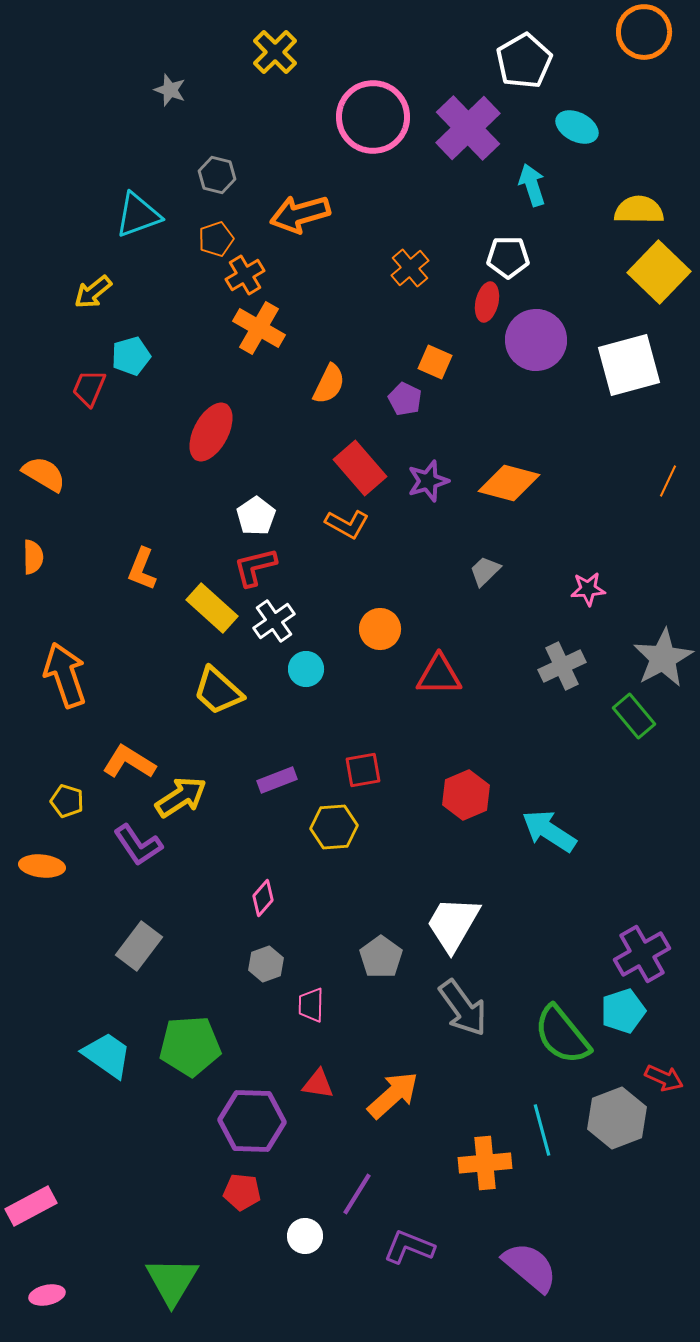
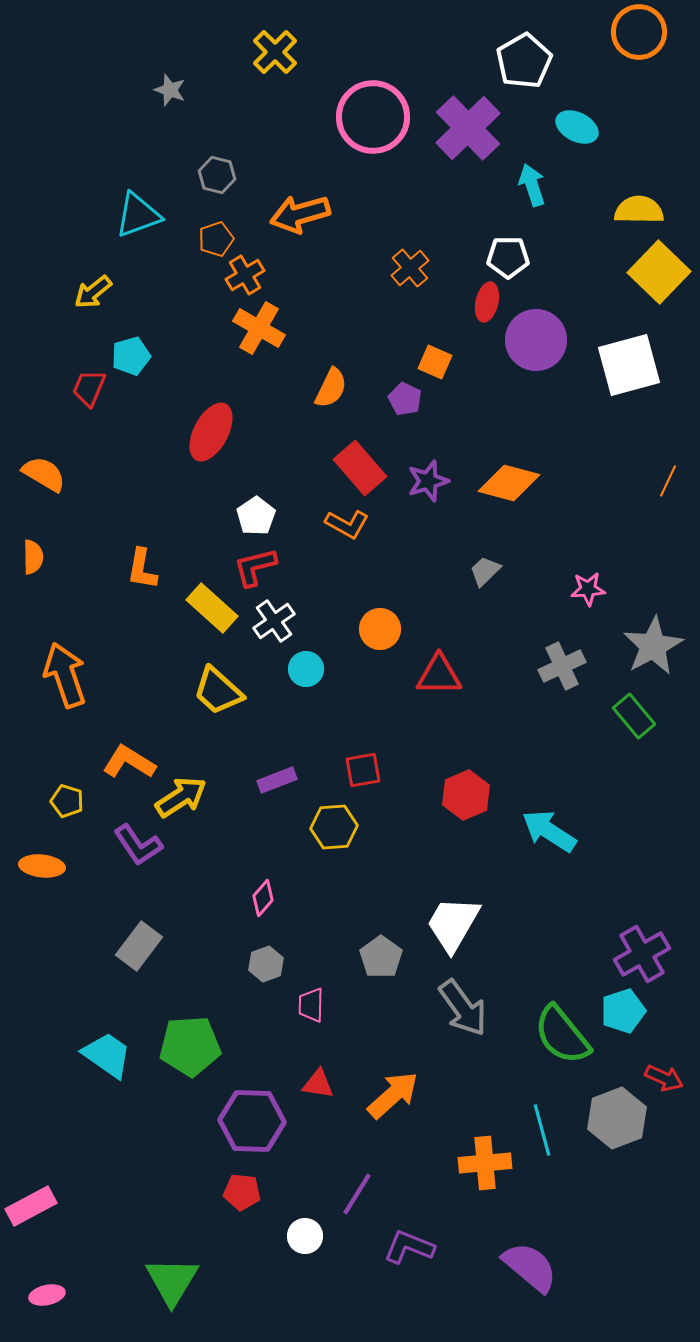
orange circle at (644, 32): moved 5 px left
orange semicircle at (329, 384): moved 2 px right, 4 px down
orange L-shape at (142, 569): rotated 12 degrees counterclockwise
gray star at (663, 658): moved 10 px left, 12 px up
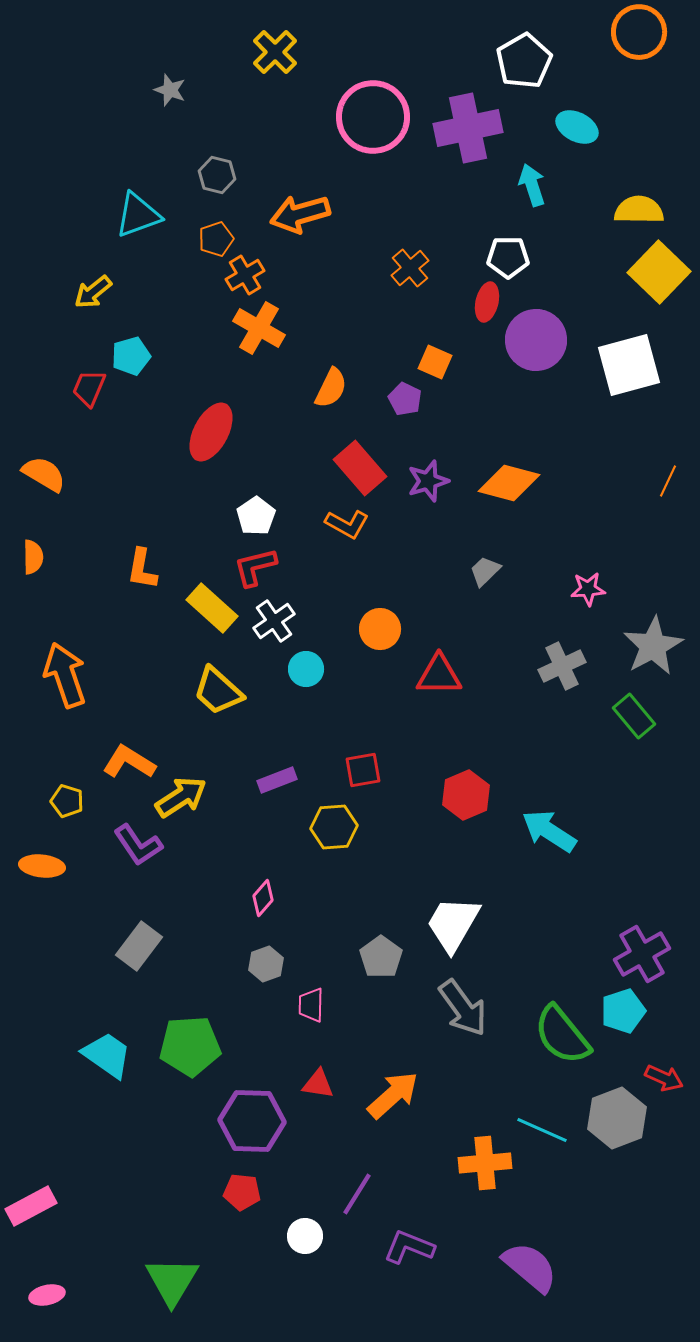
purple cross at (468, 128): rotated 32 degrees clockwise
cyan line at (542, 1130): rotated 51 degrees counterclockwise
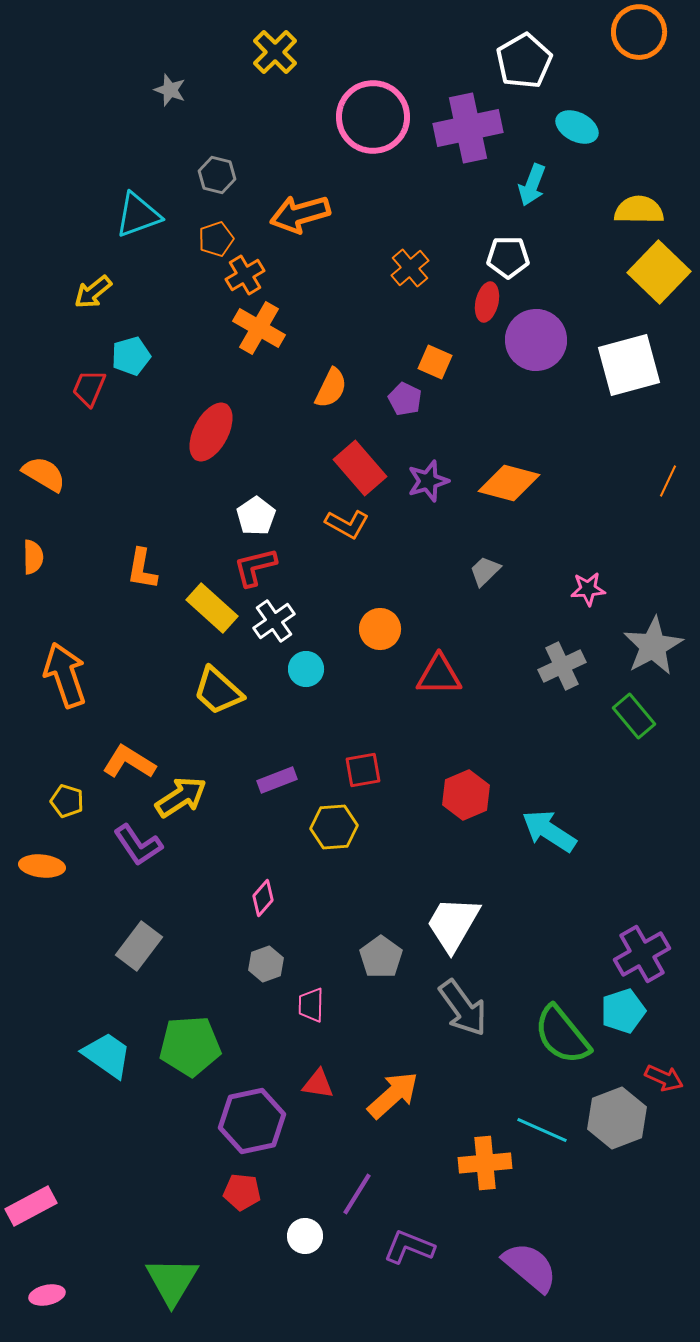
cyan arrow at (532, 185): rotated 141 degrees counterclockwise
purple hexagon at (252, 1121): rotated 14 degrees counterclockwise
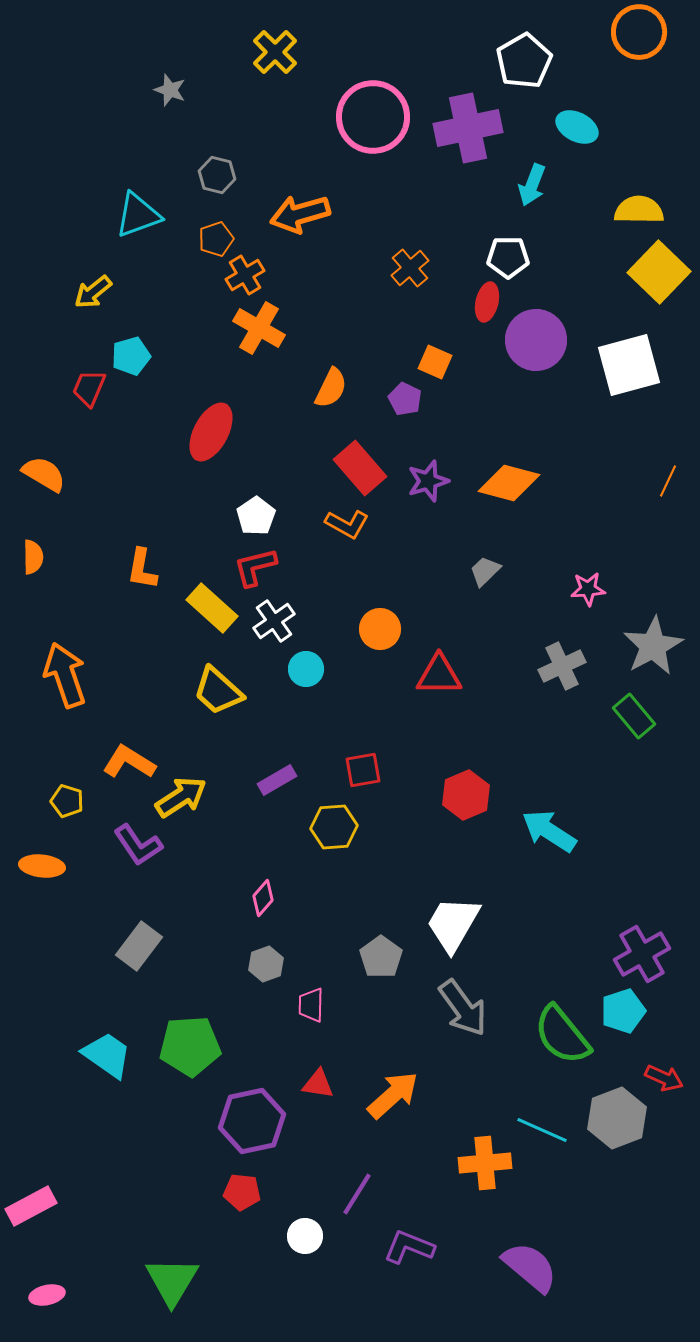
purple rectangle at (277, 780): rotated 9 degrees counterclockwise
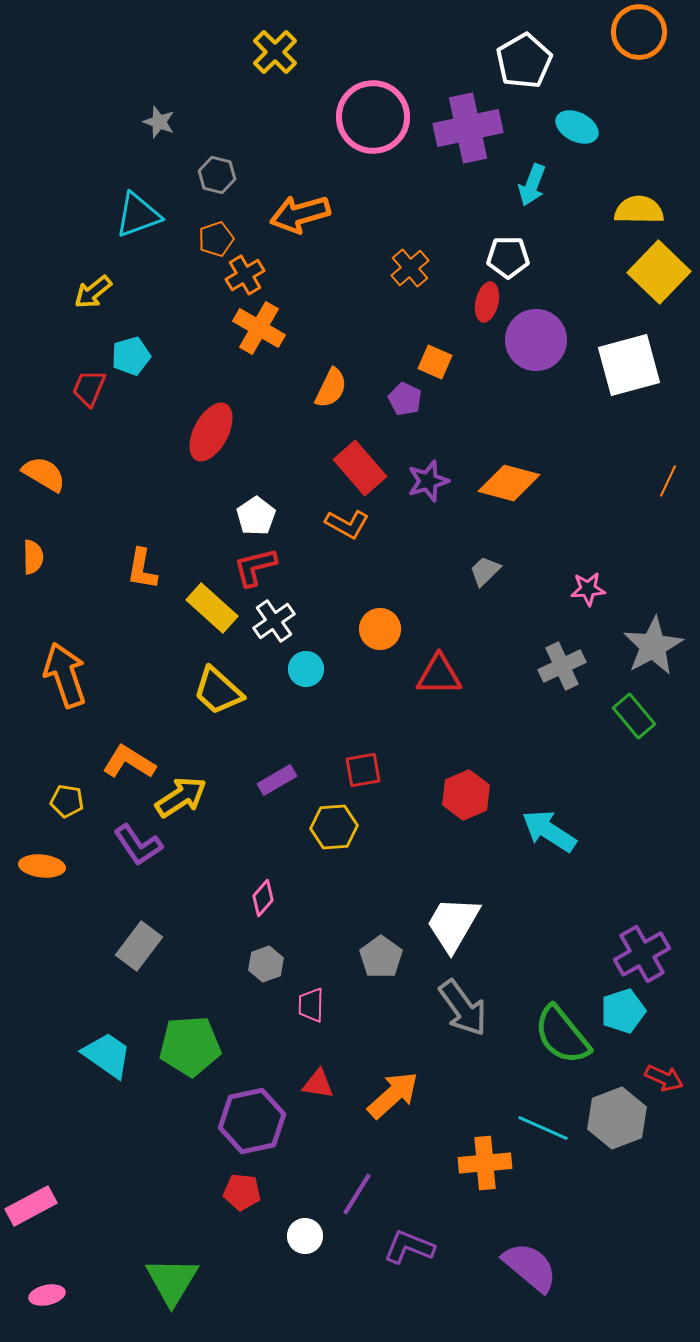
gray star at (170, 90): moved 11 px left, 32 px down
yellow pentagon at (67, 801): rotated 8 degrees counterclockwise
cyan line at (542, 1130): moved 1 px right, 2 px up
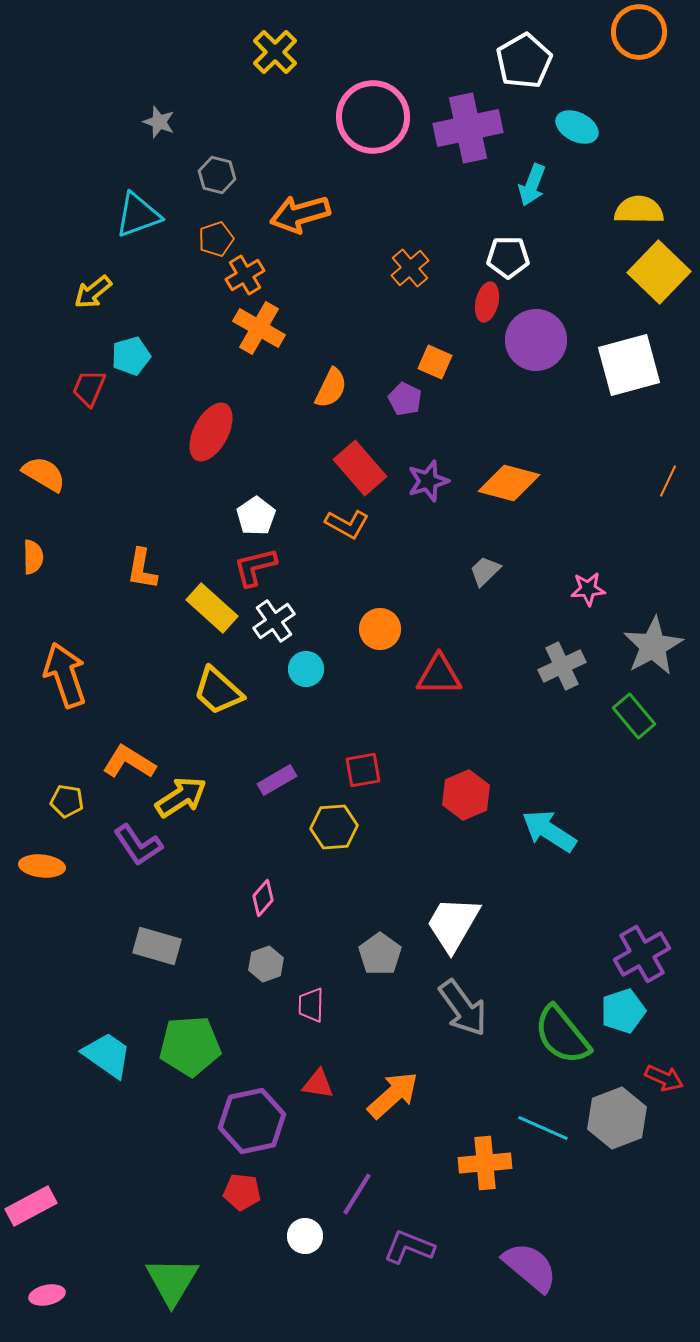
gray rectangle at (139, 946): moved 18 px right; rotated 69 degrees clockwise
gray pentagon at (381, 957): moved 1 px left, 3 px up
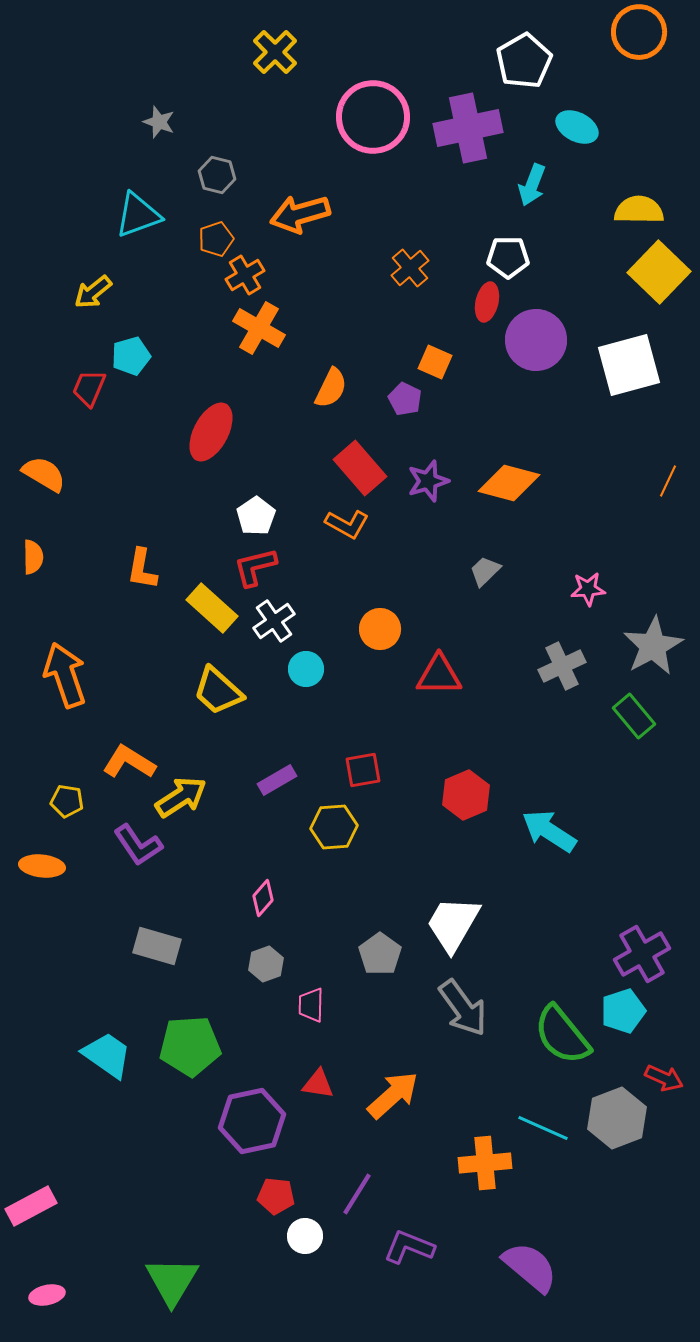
red pentagon at (242, 1192): moved 34 px right, 4 px down
